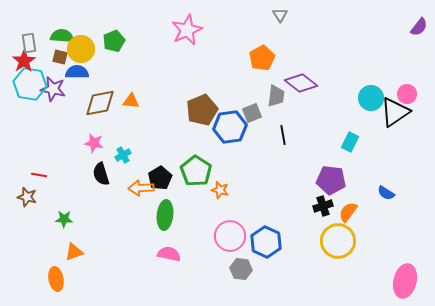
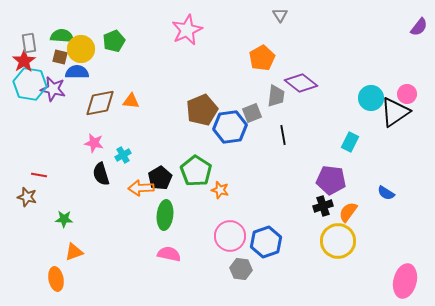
blue hexagon at (266, 242): rotated 16 degrees clockwise
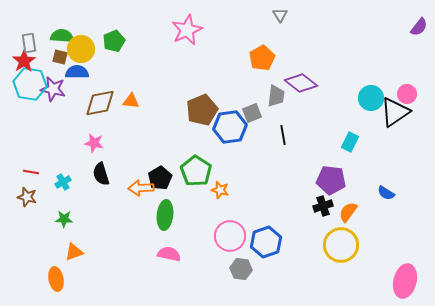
cyan cross at (123, 155): moved 60 px left, 27 px down
red line at (39, 175): moved 8 px left, 3 px up
yellow circle at (338, 241): moved 3 px right, 4 px down
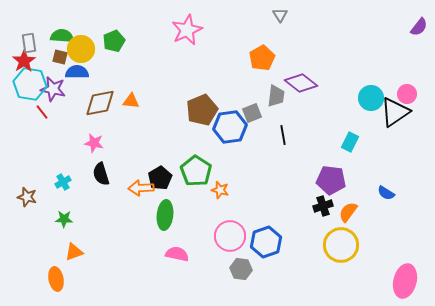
red line at (31, 172): moved 11 px right, 60 px up; rotated 42 degrees clockwise
pink semicircle at (169, 254): moved 8 px right
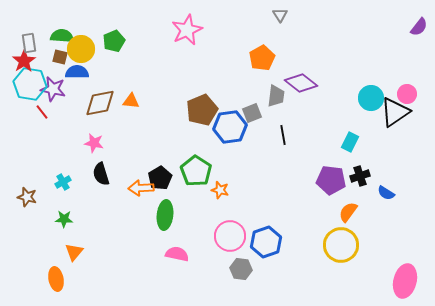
black cross at (323, 206): moved 37 px right, 30 px up
orange triangle at (74, 252): rotated 30 degrees counterclockwise
